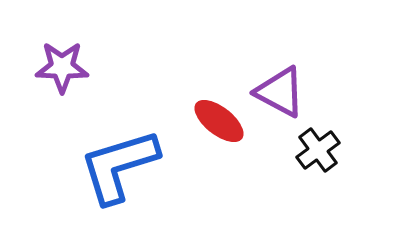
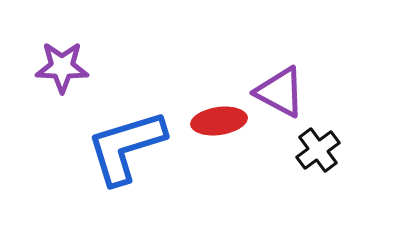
red ellipse: rotated 46 degrees counterclockwise
blue L-shape: moved 7 px right, 19 px up
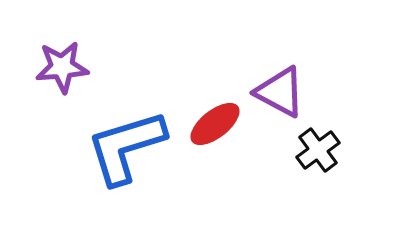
purple star: rotated 6 degrees counterclockwise
red ellipse: moved 4 px left, 3 px down; rotated 30 degrees counterclockwise
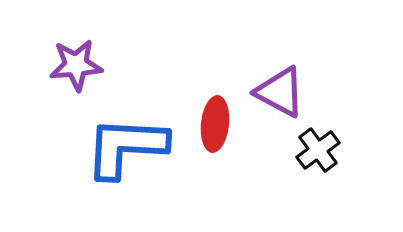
purple star: moved 14 px right, 2 px up
red ellipse: rotated 46 degrees counterclockwise
blue L-shape: rotated 20 degrees clockwise
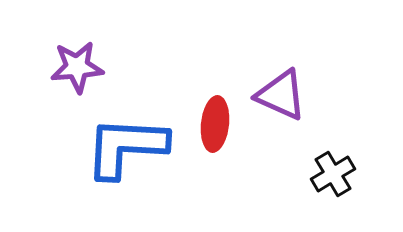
purple star: moved 1 px right, 2 px down
purple triangle: moved 1 px right, 3 px down; rotated 4 degrees counterclockwise
black cross: moved 15 px right, 24 px down; rotated 6 degrees clockwise
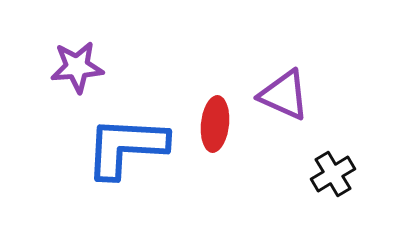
purple triangle: moved 3 px right
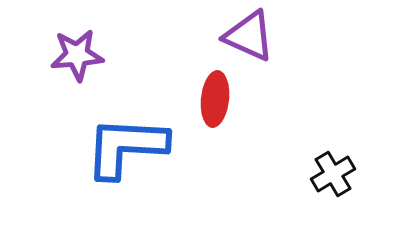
purple star: moved 12 px up
purple triangle: moved 35 px left, 59 px up
red ellipse: moved 25 px up
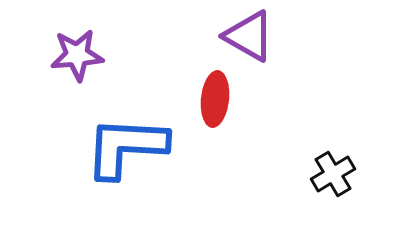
purple triangle: rotated 6 degrees clockwise
